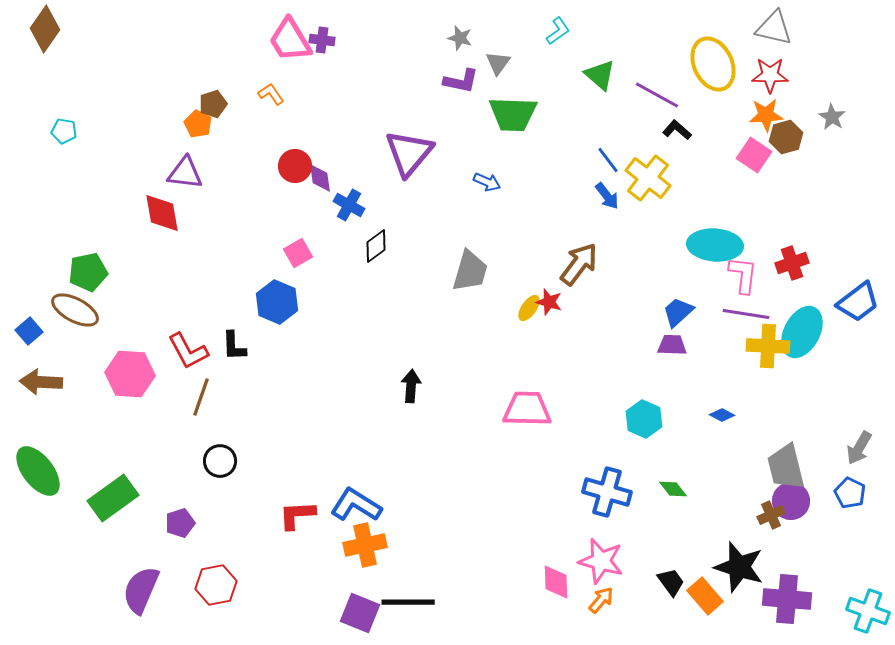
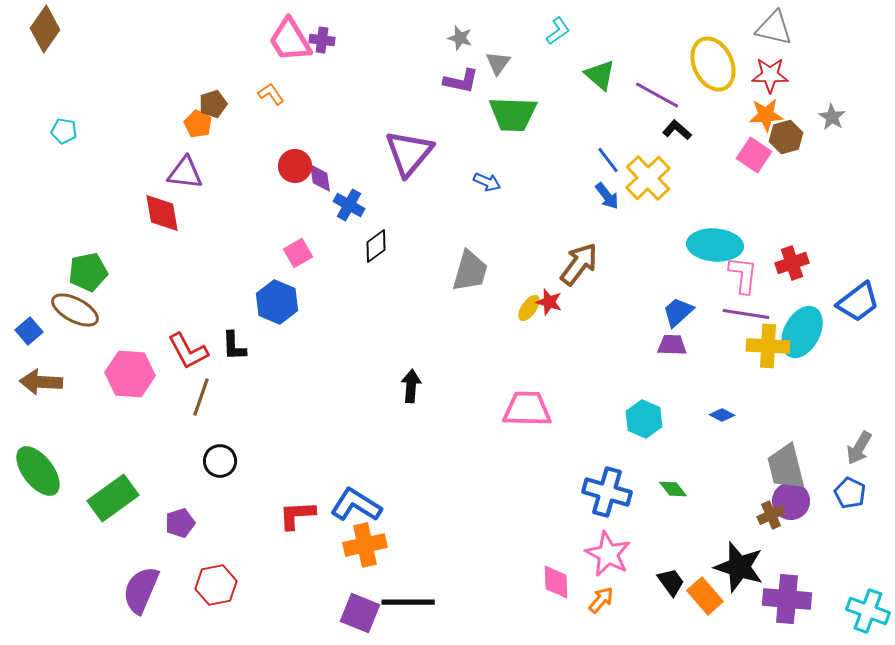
yellow cross at (648, 178): rotated 9 degrees clockwise
pink star at (601, 561): moved 7 px right, 7 px up; rotated 12 degrees clockwise
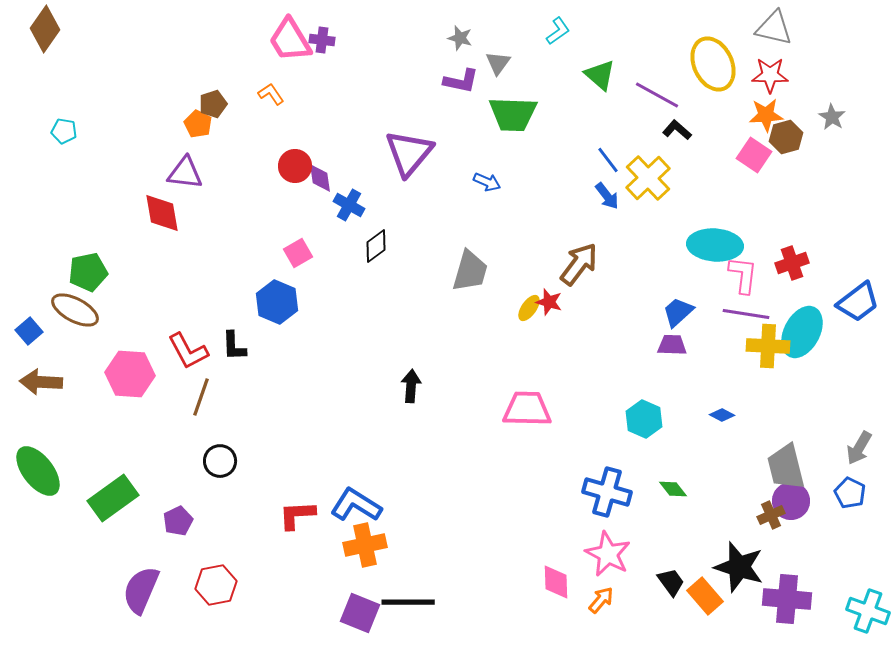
purple pentagon at (180, 523): moved 2 px left, 2 px up; rotated 8 degrees counterclockwise
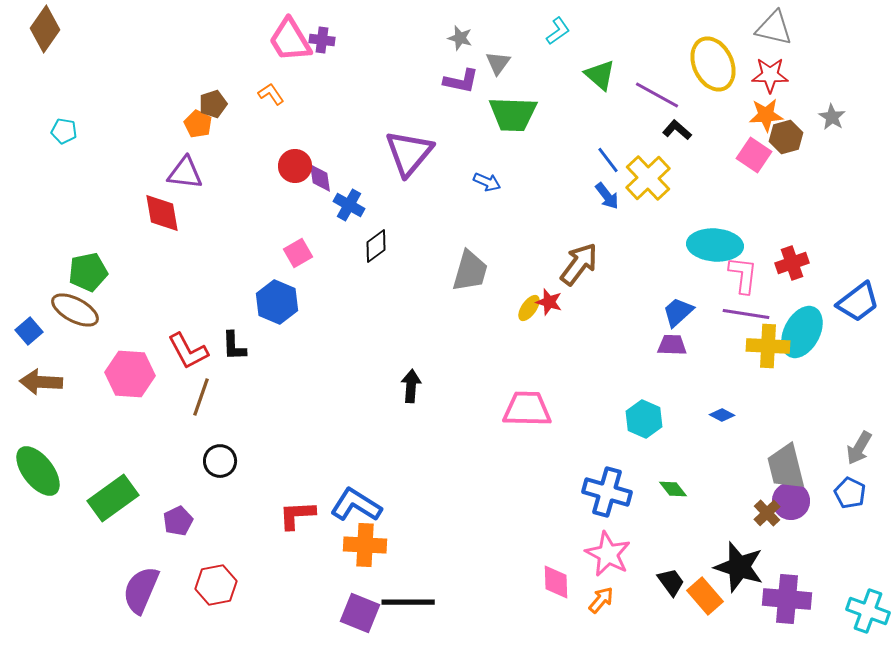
brown cross at (771, 515): moved 4 px left, 2 px up; rotated 20 degrees counterclockwise
orange cross at (365, 545): rotated 15 degrees clockwise
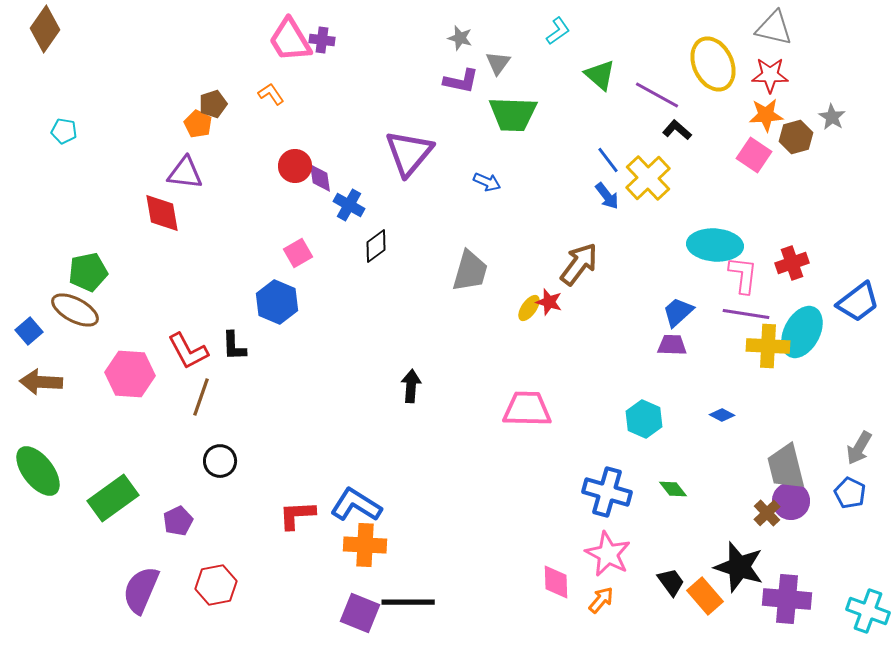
brown hexagon at (786, 137): moved 10 px right
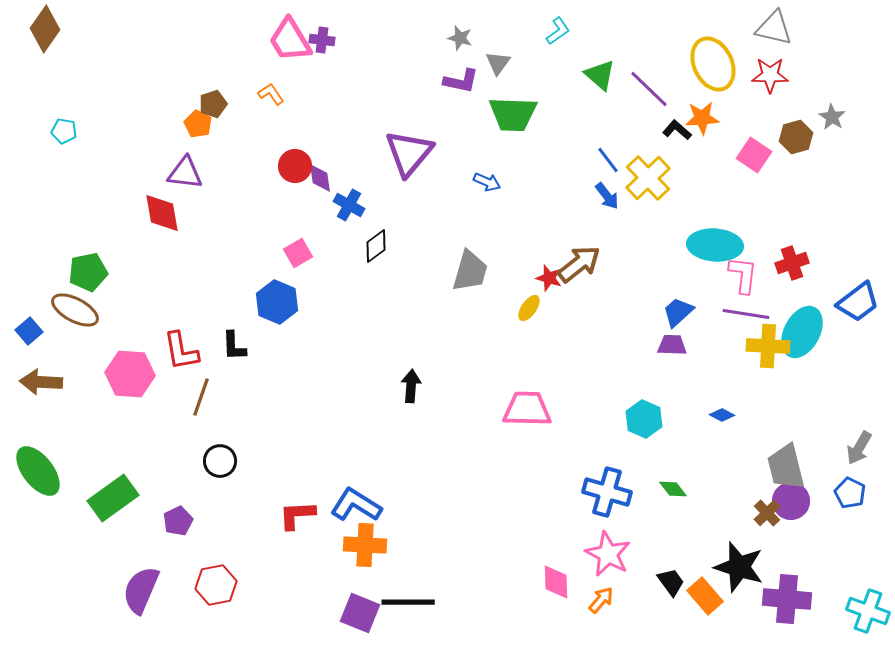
purple line at (657, 95): moved 8 px left, 6 px up; rotated 15 degrees clockwise
orange star at (766, 115): moved 64 px left, 3 px down
brown arrow at (579, 264): rotated 15 degrees clockwise
red star at (549, 302): moved 24 px up
red L-shape at (188, 351): moved 7 px left; rotated 18 degrees clockwise
